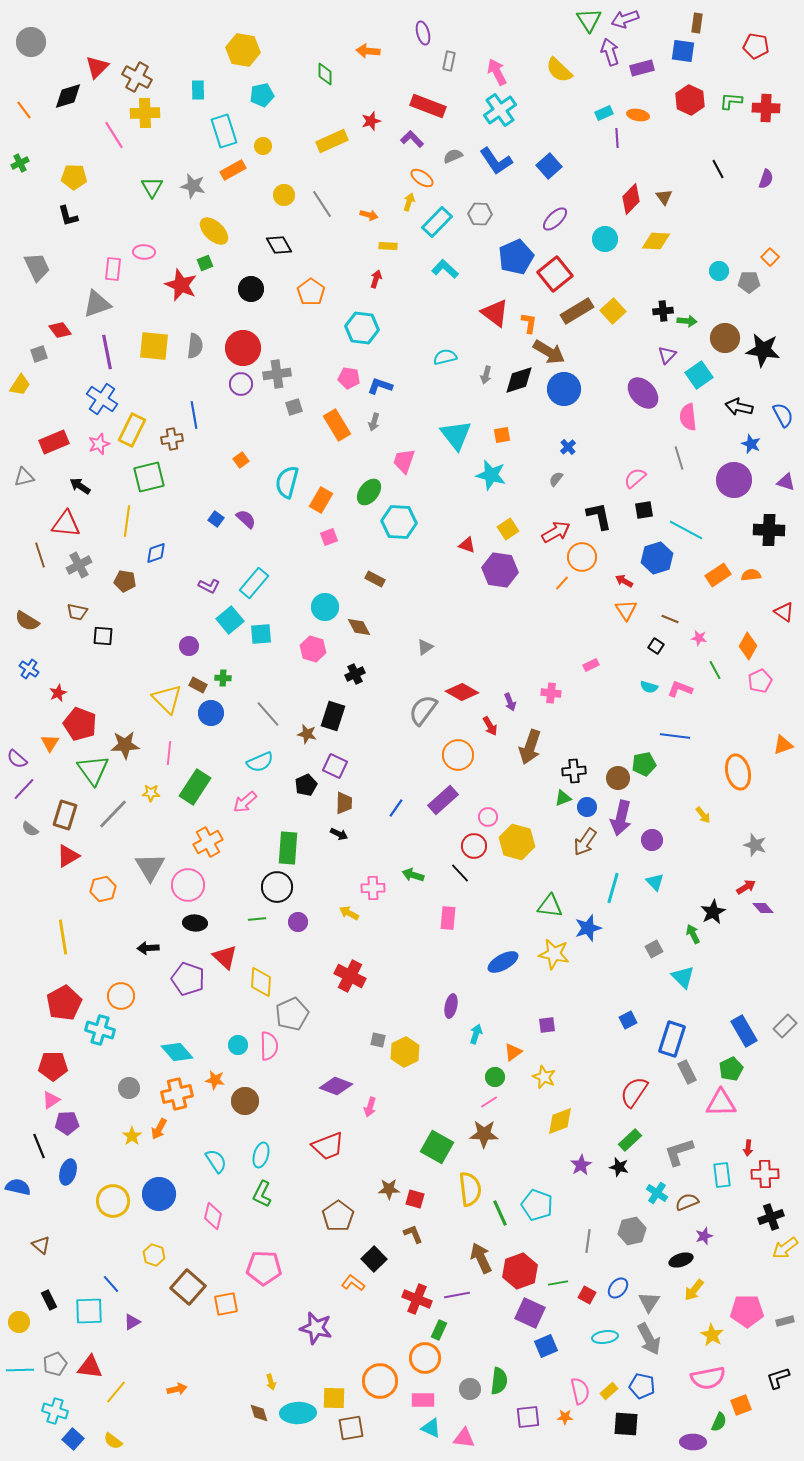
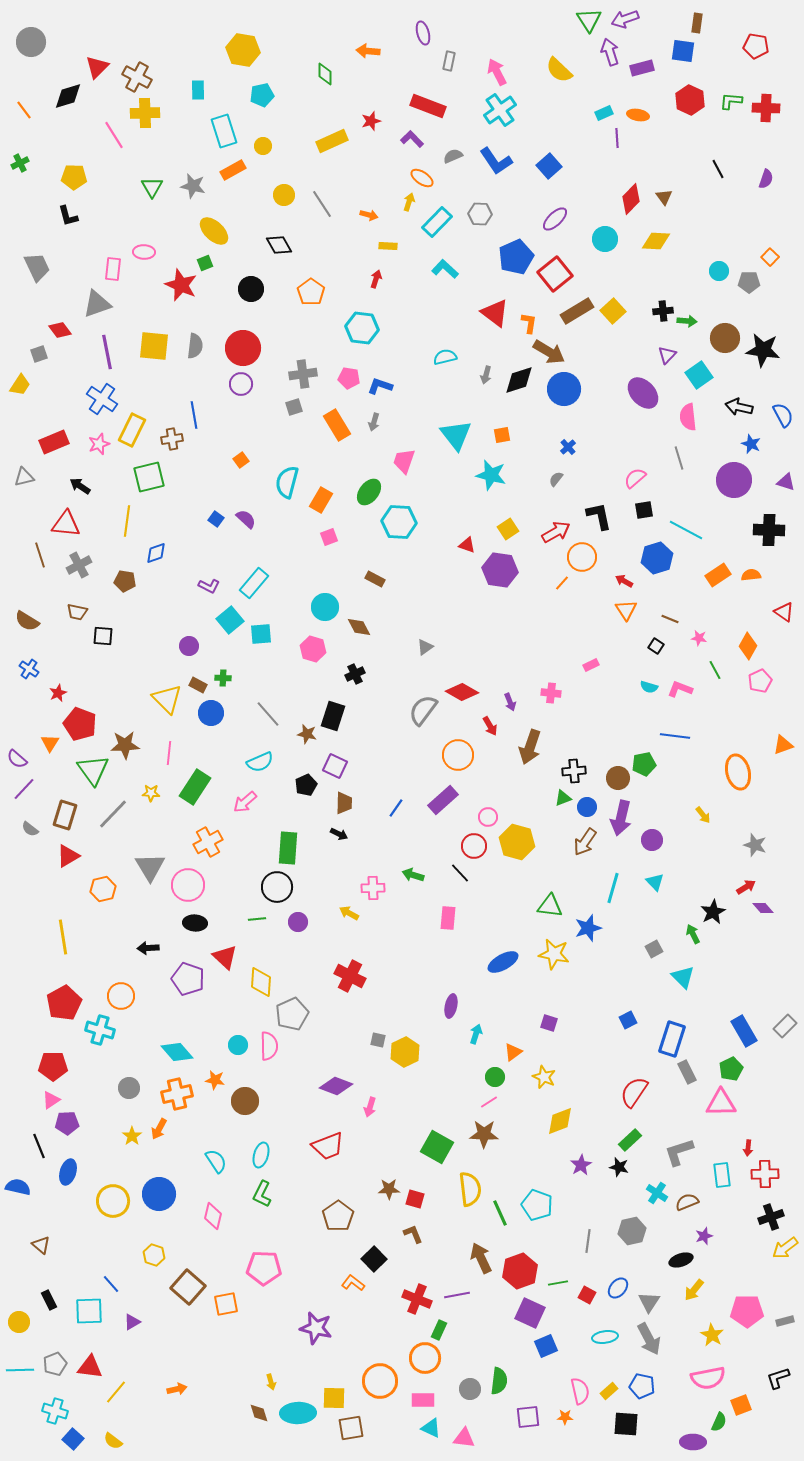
gray cross at (277, 374): moved 26 px right
purple square at (547, 1025): moved 2 px right, 2 px up; rotated 24 degrees clockwise
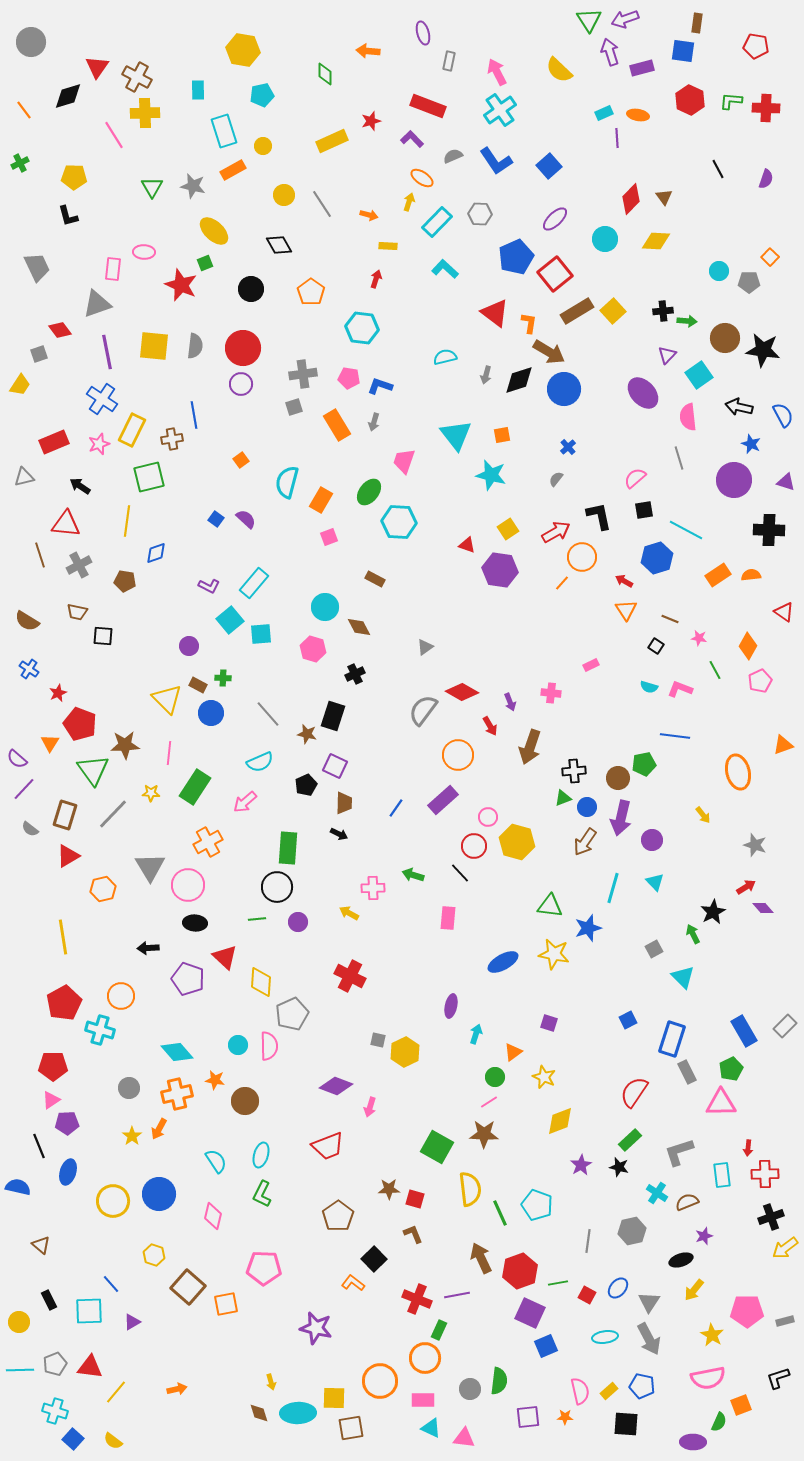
red triangle at (97, 67): rotated 10 degrees counterclockwise
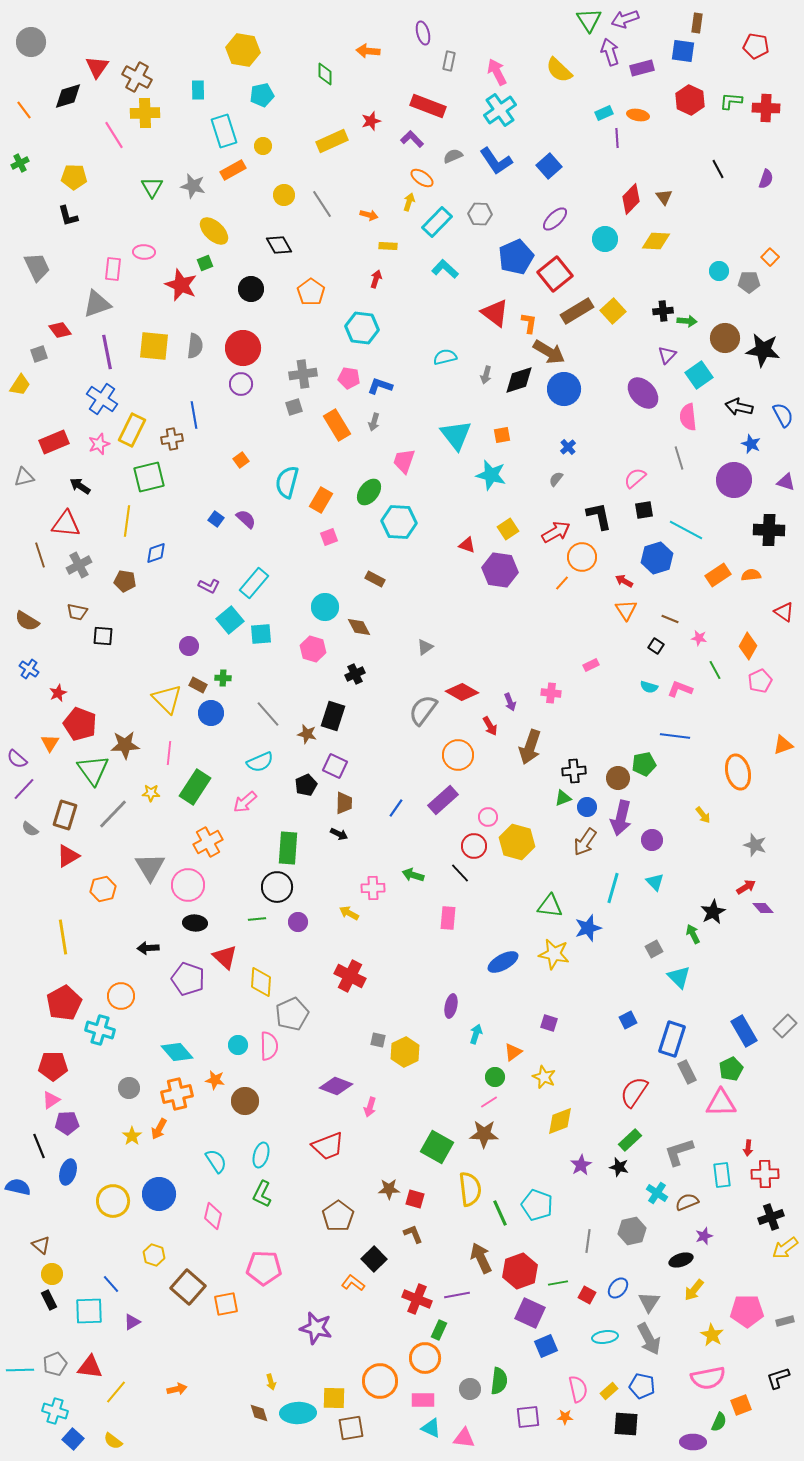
cyan triangle at (683, 977): moved 4 px left
yellow circle at (19, 1322): moved 33 px right, 48 px up
pink semicircle at (580, 1391): moved 2 px left, 2 px up
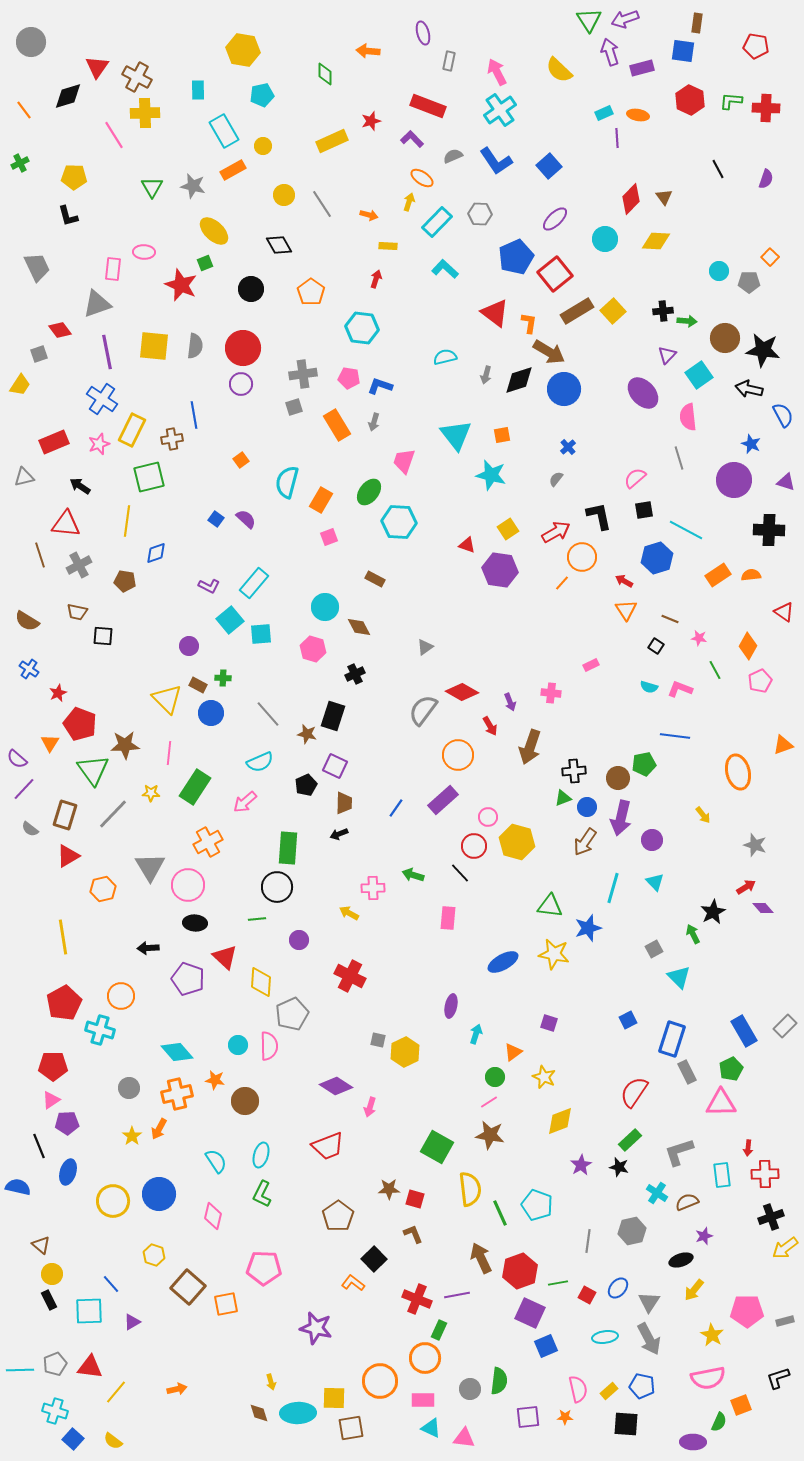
cyan rectangle at (224, 131): rotated 12 degrees counterclockwise
black arrow at (739, 407): moved 10 px right, 18 px up
black arrow at (339, 834): rotated 132 degrees clockwise
purple circle at (298, 922): moved 1 px right, 18 px down
purple diamond at (336, 1086): rotated 12 degrees clockwise
brown star at (484, 1134): moved 6 px right, 1 px down; rotated 8 degrees clockwise
